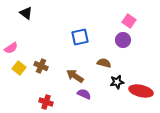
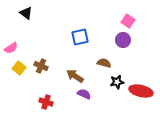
pink square: moved 1 px left
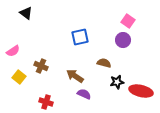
pink semicircle: moved 2 px right, 3 px down
yellow square: moved 9 px down
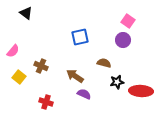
pink semicircle: rotated 16 degrees counterclockwise
red ellipse: rotated 10 degrees counterclockwise
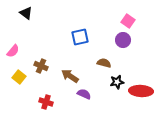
brown arrow: moved 5 px left
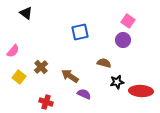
blue square: moved 5 px up
brown cross: moved 1 px down; rotated 24 degrees clockwise
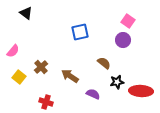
brown semicircle: rotated 24 degrees clockwise
purple semicircle: moved 9 px right
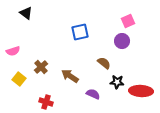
pink square: rotated 32 degrees clockwise
purple circle: moved 1 px left, 1 px down
pink semicircle: rotated 32 degrees clockwise
yellow square: moved 2 px down
black star: rotated 16 degrees clockwise
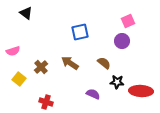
brown arrow: moved 13 px up
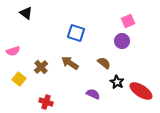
blue square: moved 4 px left, 1 px down; rotated 30 degrees clockwise
black star: rotated 24 degrees clockwise
red ellipse: rotated 30 degrees clockwise
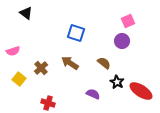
brown cross: moved 1 px down
red cross: moved 2 px right, 1 px down
